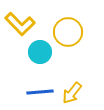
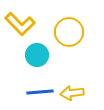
yellow circle: moved 1 px right
cyan circle: moved 3 px left, 3 px down
yellow arrow: rotated 45 degrees clockwise
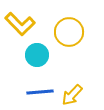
yellow arrow: moved 2 px down; rotated 40 degrees counterclockwise
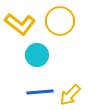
yellow L-shape: rotated 8 degrees counterclockwise
yellow circle: moved 9 px left, 11 px up
yellow arrow: moved 2 px left
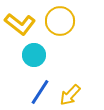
cyan circle: moved 3 px left
blue line: rotated 52 degrees counterclockwise
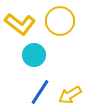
yellow arrow: rotated 15 degrees clockwise
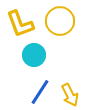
yellow L-shape: rotated 32 degrees clockwise
yellow arrow: rotated 85 degrees counterclockwise
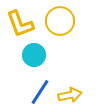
yellow arrow: rotated 75 degrees counterclockwise
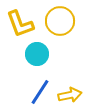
cyan circle: moved 3 px right, 1 px up
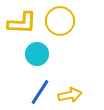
yellow L-shape: moved 2 px right, 1 px up; rotated 68 degrees counterclockwise
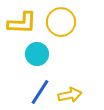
yellow circle: moved 1 px right, 1 px down
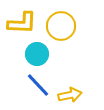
yellow circle: moved 4 px down
blue line: moved 2 px left, 7 px up; rotated 76 degrees counterclockwise
